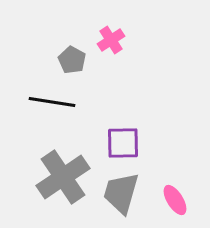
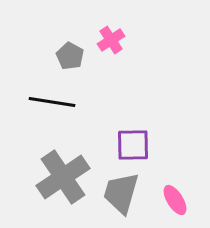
gray pentagon: moved 2 px left, 4 px up
purple square: moved 10 px right, 2 px down
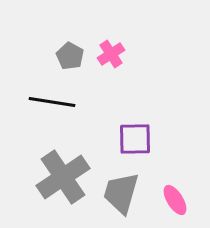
pink cross: moved 14 px down
purple square: moved 2 px right, 6 px up
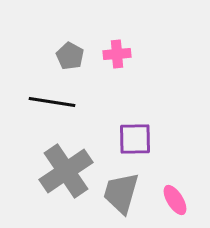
pink cross: moved 6 px right; rotated 28 degrees clockwise
gray cross: moved 3 px right, 6 px up
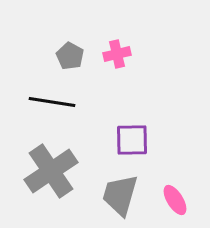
pink cross: rotated 8 degrees counterclockwise
purple square: moved 3 px left, 1 px down
gray cross: moved 15 px left
gray trapezoid: moved 1 px left, 2 px down
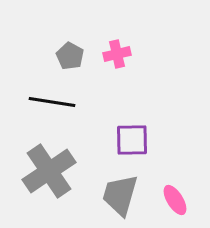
gray cross: moved 2 px left
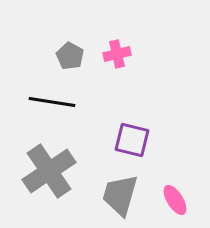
purple square: rotated 15 degrees clockwise
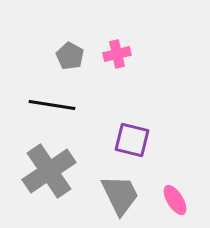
black line: moved 3 px down
gray trapezoid: rotated 138 degrees clockwise
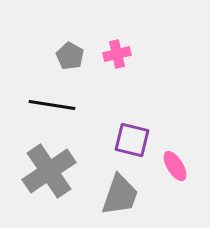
gray trapezoid: rotated 45 degrees clockwise
pink ellipse: moved 34 px up
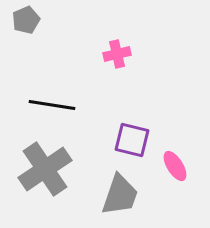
gray pentagon: moved 44 px left, 36 px up; rotated 20 degrees clockwise
gray cross: moved 4 px left, 2 px up
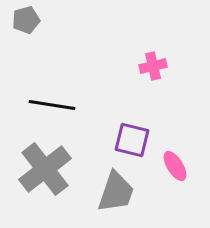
gray pentagon: rotated 8 degrees clockwise
pink cross: moved 36 px right, 12 px down
gray cross: rotated 4 degrees counterclockwise
gray trapezoid: moved 4 px left, 3 px up
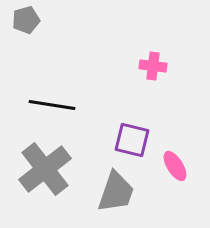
pink cross: rotated 20 degrees clockwise
